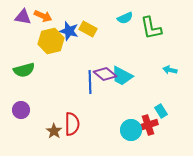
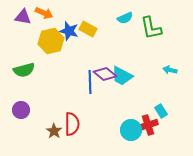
orange arrow: moved 1 px right, 3 px up
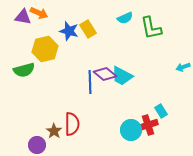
orange arrow: moved 5 px left
yellow rectangle: rotated 30 degrees clockwise
yellow hexagon: moved 6 px left, 8 px down
cyan arrow: moved 13 px right, 3 px up; rotated 32 degrees counterclockwise
purple circle: moved 16 px right, 35 px down
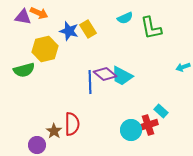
cyan rectangle: rotated 16 degrees counterclockwise
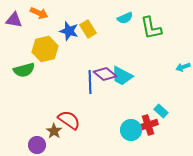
purple triangle: moved 9 px left, 3 px down
red semicircle: moved 3 px left, 4 px up; rotated 55 degrees counterclockwise
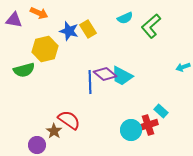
green L-shape: moved 2 px up; rotated 60 degrees clockwise
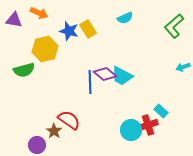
green L-shape: moved 23 px right
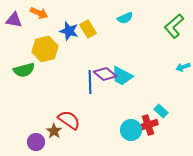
purple circle: moved 1 px left, 3 px up
